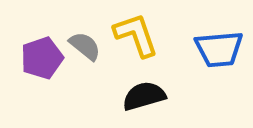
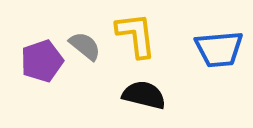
yellow L-shape: rotated 12 degrees clockwise
purple pentagon: moved 3 px down
black semicircle: moved 1 px up; rotated 30 degrees clockwise
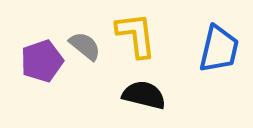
blue trapezoid: rotated 72 degrees counterclockwise
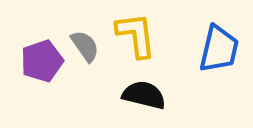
gray semicircle: rotated 16 degrees clockwise
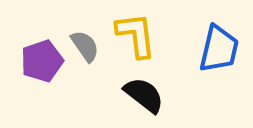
black semicircle: rotated 24 degrees clockwise
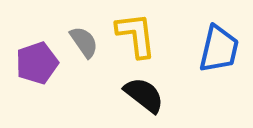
gray semicircle: moved 1 px left, 4 px up
purple pentagon: moved 5 px left, 2 px down
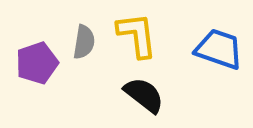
yellow L-shape: moved 1 px right
gray semicircle: rotated 44 degrees clockwise
blue trapezoid: rotated 84 degrees counterclockwise
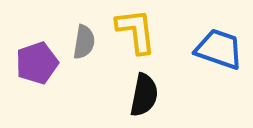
yellow L-shape: moved 1 px left, 4 px up
black semicircle: rotated 63 degrees clockwise
